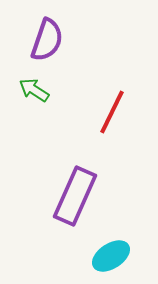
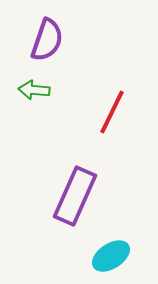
green arrow: rotated 28 degrees counterclockwise
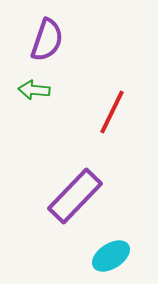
purple rectangle: rotated 20 degrees clockwise
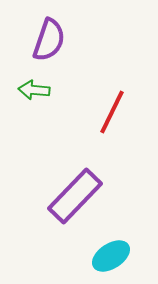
purple semicircle: moved 2 px right
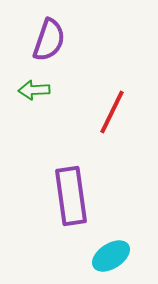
green arrow: rotated 8 degrees counterclockwise
purple rectangle: moved 4 px left; rotated 52 degrees counterclockwise
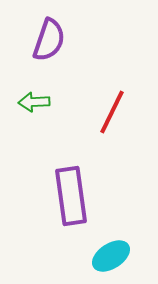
green arrow: moved 12 px down
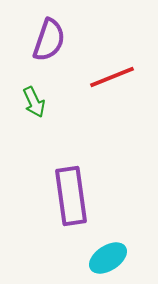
green arrow: rotated 112 degrees counterclockwise
red line: moved 35 px up; rotated 42 degrees clockwise
cyan ellipse: moved 3 px left, 2 px down
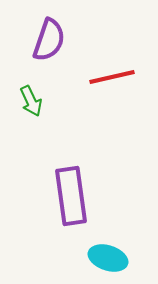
red line: rotated 9 degrees clockwise
green arrow: moved 3 px left, 1 px up
cyan ellipse: rotated 51 degrees clockwise
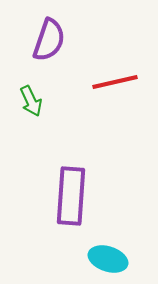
red line: moved 3 px right, 5 px down
purple rectangle: rotated 12 degrees clockwise
cyan ellipse: moved 1 px down
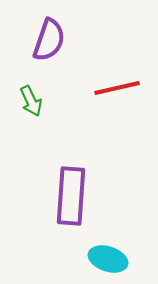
red line: moved 2 px right, 6 px down
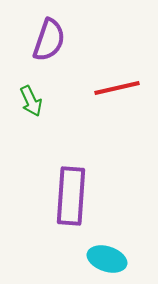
cyan ellipse: moved 1 px left
